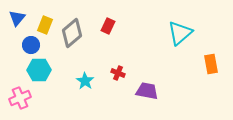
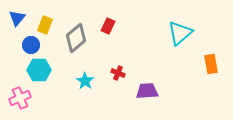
gray diamond: moved 4 px right, 5 px down
purple trapezoid: rotated 15 degrees counterclockwise
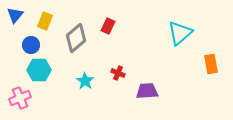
blue triangle: moved 2 px left, 3 px up
yellow rectangle: moved 4 px up
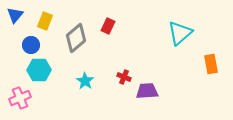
red cross: moved 6 px right, 4 px down
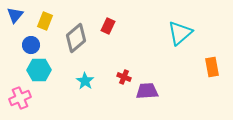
orange rectangle: moved 1 px right, 3 px down
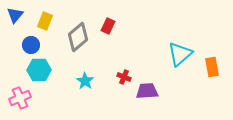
cyan triangle: moved 21 px down
gray diamond: moved 2 px right, 1 px up
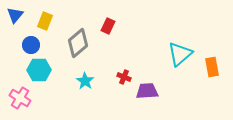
gray diamond: moved 6 px down
pink cross: rotated 35 degrees counterclockwise
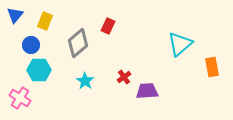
cyan triangle: moved 10 px up
red cross: rotated 32 degrees clockwise
